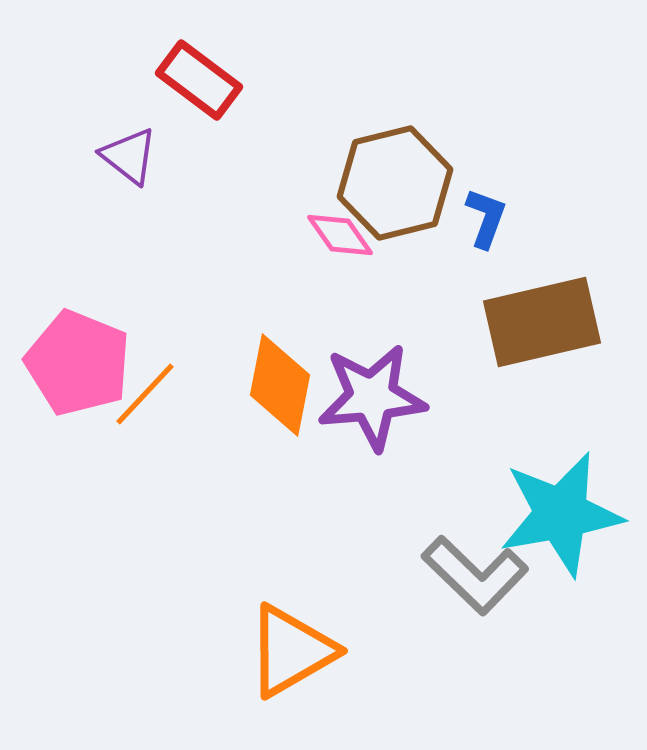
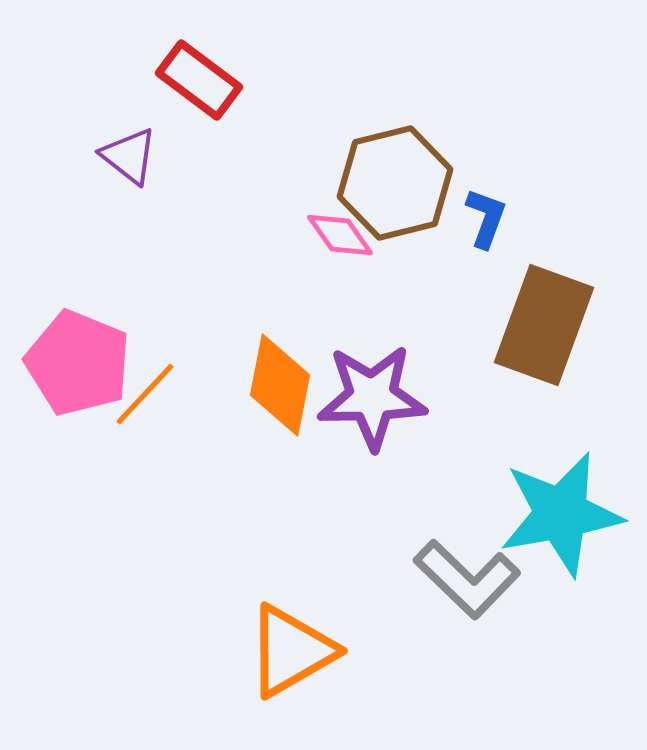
brown rectangle: moved 2 px right, 3 px down; rotated 57 degrees counterclockwise
purple star: rotated 4 degrees clockwise
gray L-shape: moved 8 px left, 4 px down
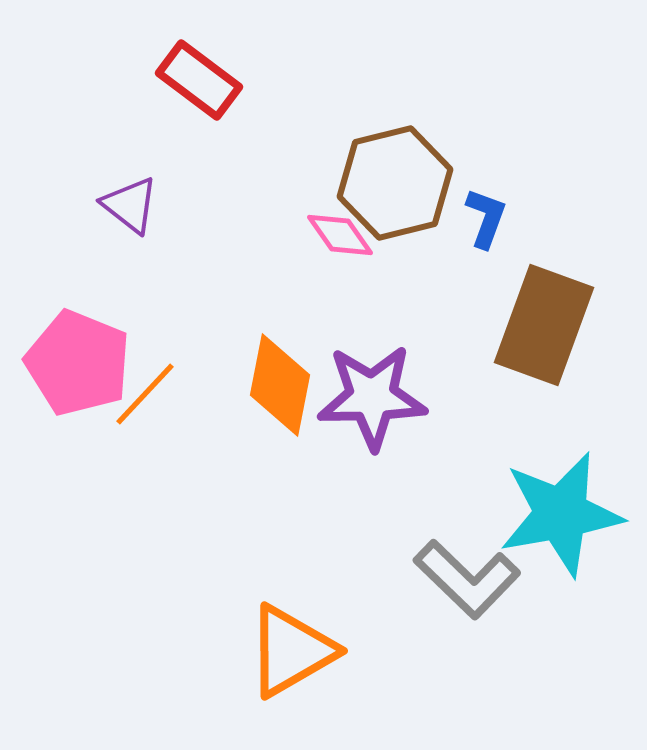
purple triangle: moved 1 px right, 49 px down
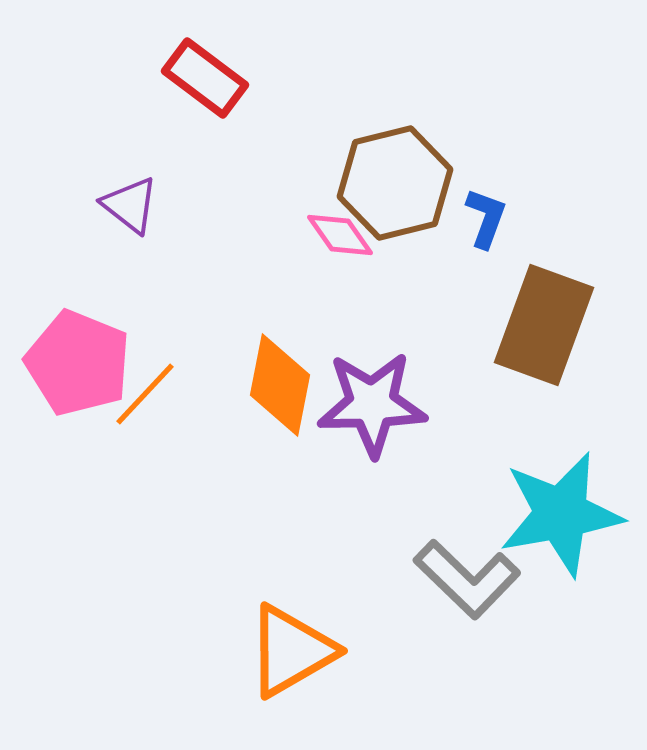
red rectangle: moved 6 px right, 2 px up
purple star: moved 7 px down
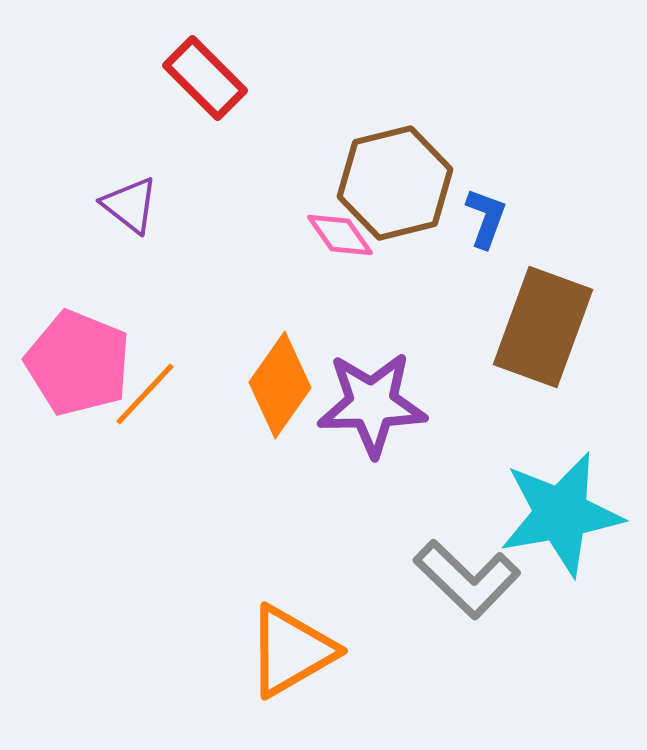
red rectangle: rotated 8 degrees clockwise
brown rectangle: moved 1 px left, 2 px down
orange diamond: rotated 24 degrees clockwise
